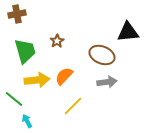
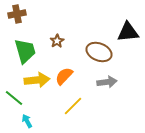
brown ellipse: moved 3 px left, 3 px up
green line: moved 1 px up
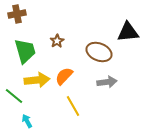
green line: moved 2 px up
yellow line: rotated 75 degrees counterclockwise
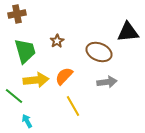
yellow arrow: moved 1 px left
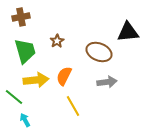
brown cross: moved 4 px right, 3 px down
orange semicircle: rotated 18 degrees counterclockwise
green line: moved 1 px down
cyan arrow: moved 2 px left, 1 px up
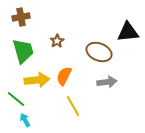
green trapezoid: moved 2 px left
yellow arrow: moved 1 px right
green line: moved 2 px right, 2 px down
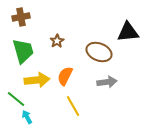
orange semicircle: moved 1 px right
cyan arrow: moved 2 px right, 3 px up
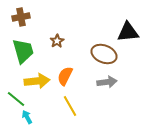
brown ellipse: moved 5 px right, 2 px down
yellow arrow: moved 1 px down
yellow line: moved 3 px left
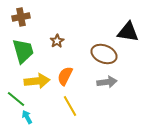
black triangle: rotated 15 degrees clockwise
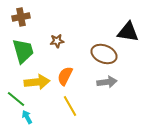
brown star: rotated 24 degrees clockwise
yellow arrow: moved 1 px down
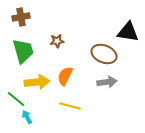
yellow line: rotated 45 degrees counterclockwise
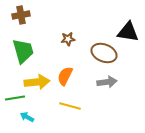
brown cross: moved 2 px up
brown star: moved 11 px right, 2 px up
brown ellipse: moved 1 px up
green line: moved 1 px left, 1 px up; rotated 48 degrees counterclockwise
cyan arrow: rotated 32 degrees counterclockwise
